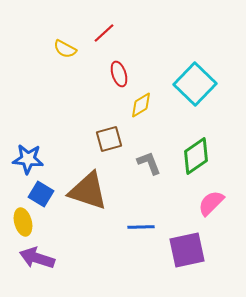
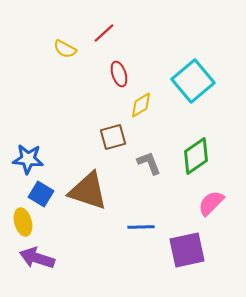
cyan square: moved 2 px left, 3 px up; rotated 6 degrees clockwise
brown square: moved 4 px right, 2 px up
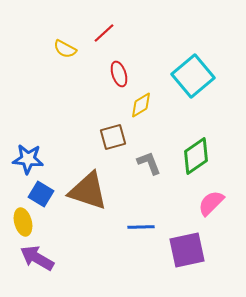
cyan square: moved 5 px up
purple arrow: rotated 12 degrees clockwise
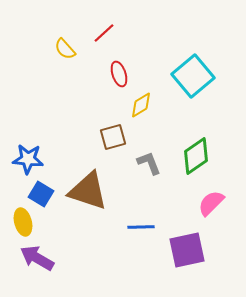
yellow semicircle: rotated 20 degrees clockwise
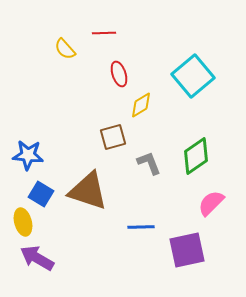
red line: rotated 40 degrees clockwise
blue star: moved 4 px up
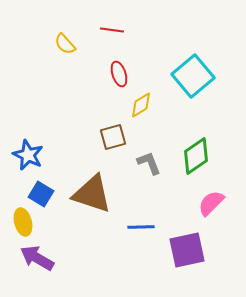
red line: moved 8 px right, 3 px up; rotated 10 degrees clockwise
yellow semicircle: moved 5 px up
blue star: rotated 20 degrees clockwise
brown triangle: moved 4 px right, 3 px down
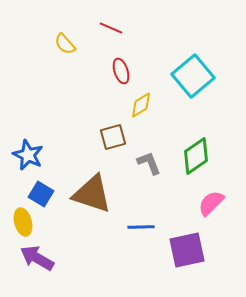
red line: moved 1 px left, 2 px up; rotated 15 degrees clockwise
red ellipse: moved 2 px right, 3 px up
